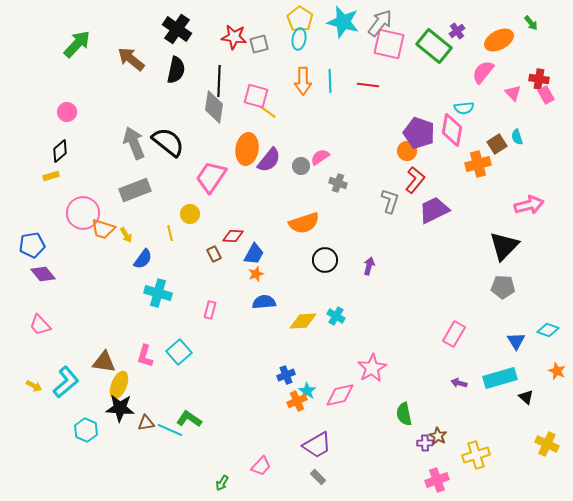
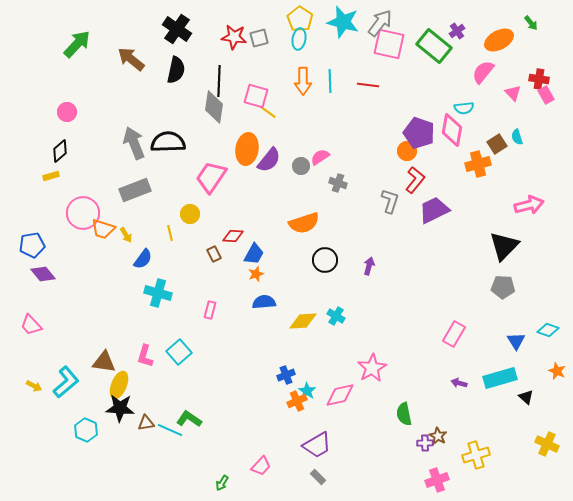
gray square at (259, 44): moved 6 px up
black semicircle at (168, 142): rotated 40 degrees counterclockwise
pink trapezoid at (40, 325): moved 9 px left
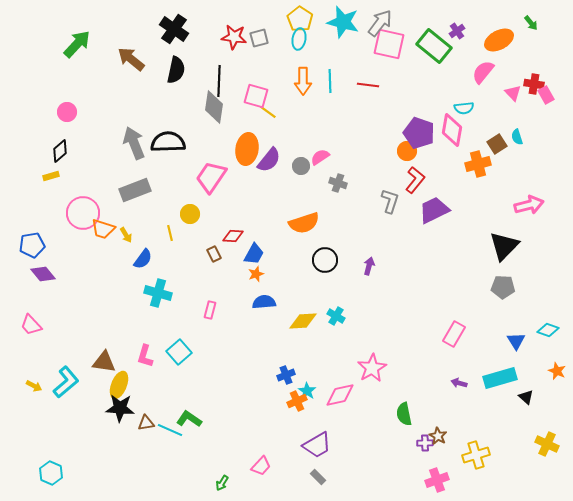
black cross at (177, 29): moved 3 px left
red cross at (539, 79): moved 5 px left, 5 px down
cyan hexagon at (86, 430): moved 35 px left, 43 px down
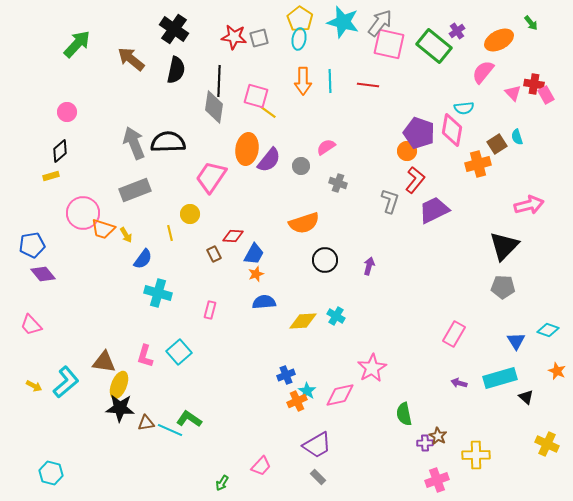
pink semicircle at (320, 157): moved 6 px right, 10 px up
yellow cross at (476, 455): rotated 16 degrees clockwise
cyan hexagon at (51, 473): rotated 10 degrees counterclockwise
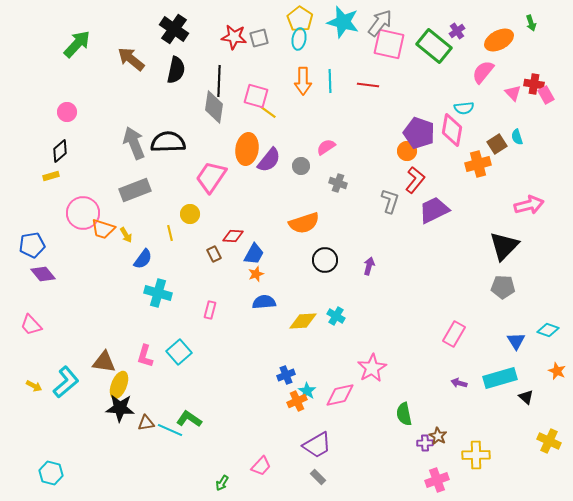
green arrow at (531, 23): rotated 21 degrees clockwise
yellow cross at (547, 444): moved 2 px right, 3 px up
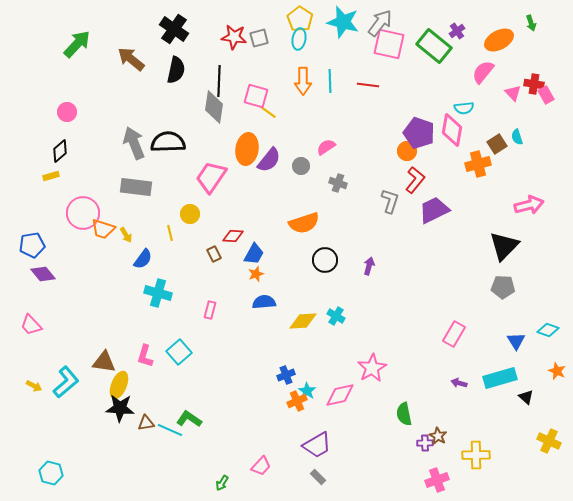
gray rectangle at (135, 190): moved 1 px right, 3 px up; rotated 28 degrees clockwise
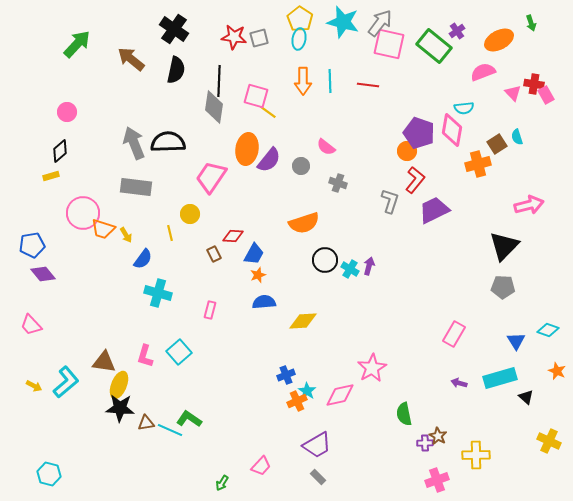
pink semicircle at (483, 72): rotated 30 degrees clockwise
pink semicircle at (326, 147): rotated 108 degrees counterclockwise
orange star at (256, 274): moved 2 px right, 1 px down
cyan cross at (336, 316): moved 14 px right, 47 px up
cyan hexagon at (51, 473): moved 2 px left, 1 px down
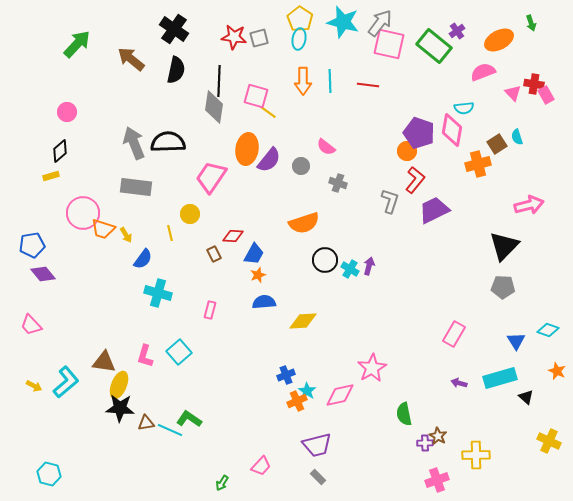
purple trapezoid at (317, 445): rotated 16 degrees clockwise
